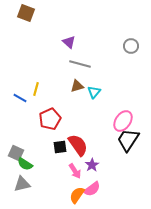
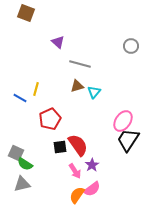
purple triangle: moved 11 px left
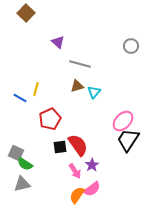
brown square: rotated 24 degrees clockwise
pink ellipse: rotated 10 degrees clockwise
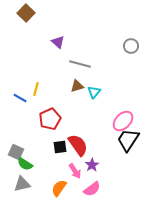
gray square: moved 1 px up
orange semicircle: moved 18 px left, 7 px up
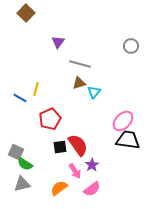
purple triangle: rotated 24 degrees clockwise
brown triangle: moved 2 px right, 3 px up
black trapezoid: rotated 65 degrees clockwise
orange semicircle: rotated 18 degrees clockwise
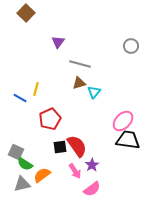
red semicircle: moved 1 px left, 1 px down
orange semicircle: moved 17 px left, 13 px up
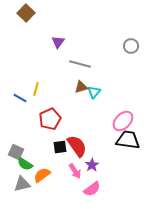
brown triangle: moved 2 px right, 4 px down
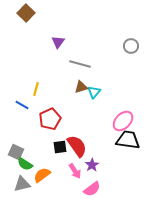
blue line: moved 2 px right, 7 px down
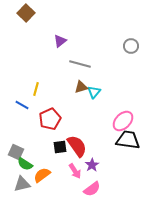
purple triangle: moved 2 px right, 1 px up; rotated 16 degrees clockwise
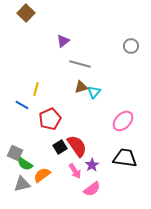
purple triangle: moved 3 px right
black trapezoid: moved 3 px left, 18 px down
black square: rotated 24 degrees counterclockwise
gray square: moved 1 px left, 1 px down
